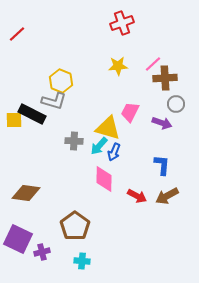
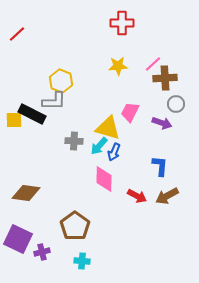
red cross: rotated 20 degrees clockwise
gray L-shape: rotated 15 degrees counterclockwise
blue L-shape: moved 2 px left, 1 px down
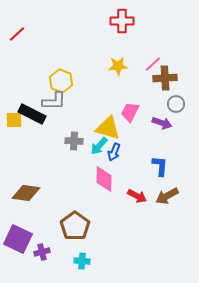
red cross: moved 2 px up
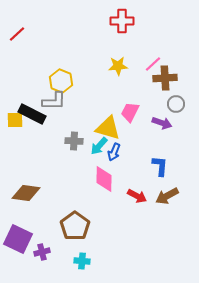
yellow square: moved 1 px right
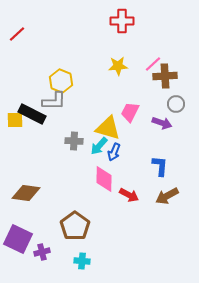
brown cross: moved 2 px up
red arrow: moved 8 px left, 1 px up
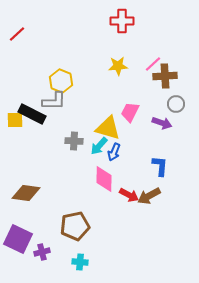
brown arrow: moved 18 px left
brown pentagon: rotated 24 degrees clockwise
cyan cross: moved 2 px left, 1 px down
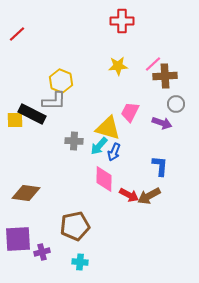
purple square: rotated 28 degrees counterclockwise
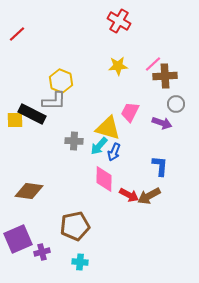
red cross: moved 3 px left; rotated 30 degrees clockwise
brown diamond: moved 3 px right, 2 px up
purple square: rotated 20 degrees counterclockwise
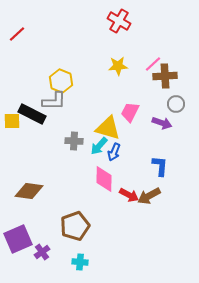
yellow square: moved 3 px left, 1 px down
brown pentagon: rotated 8 degrees counterclockwise
purple cross: rotated 21 degrees counterclockwise
